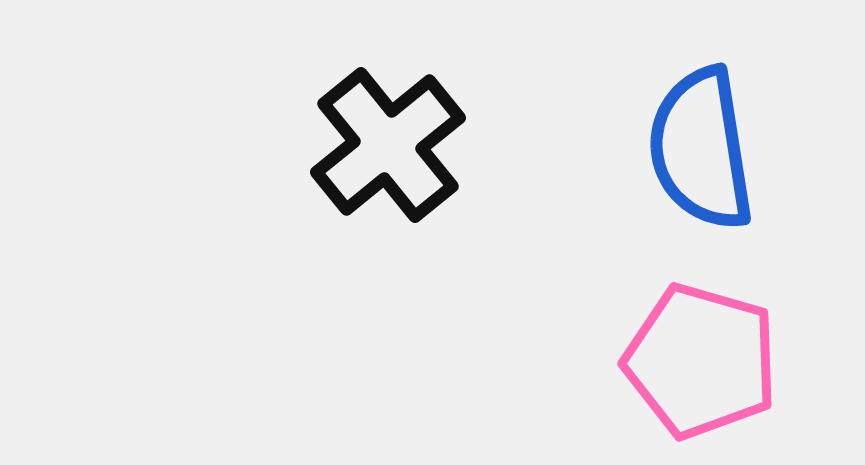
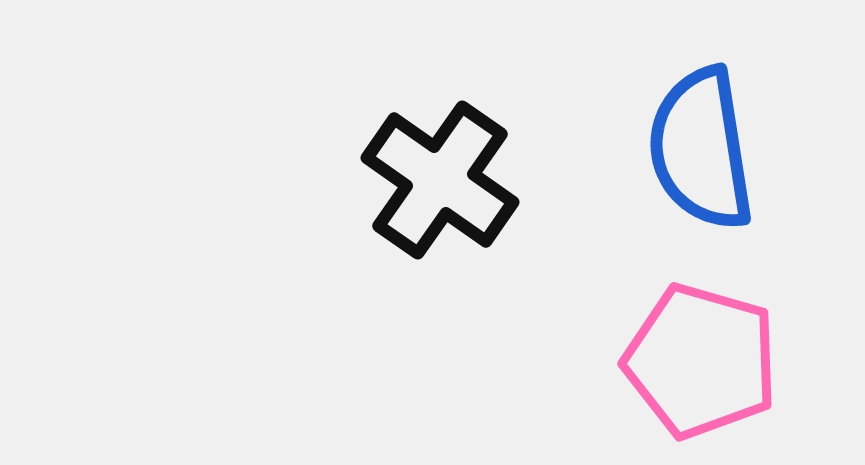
black cross: moved 52 px right, 35 px down; rotated 16 degrees counterclockwise
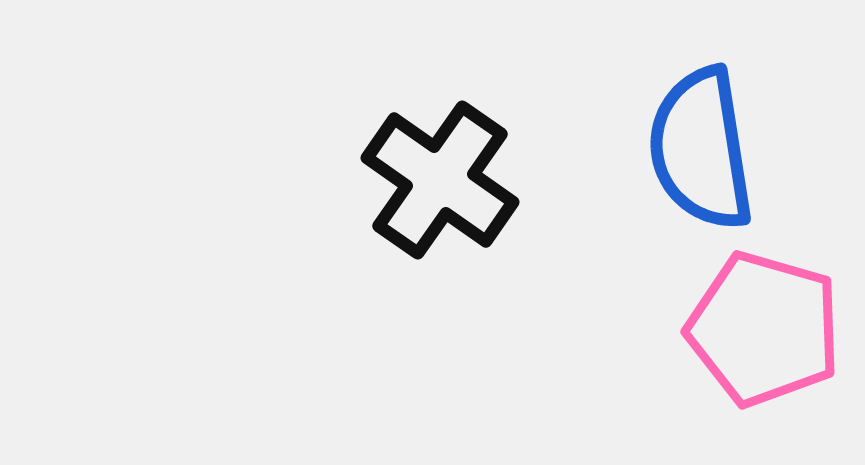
pink pentagon: moved 63 px right, 32 px up
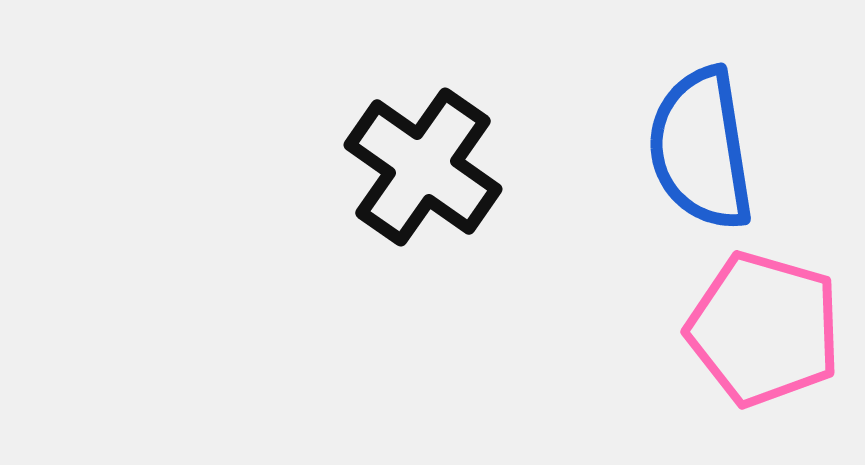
black cross: moved 17 px left, 13 px up
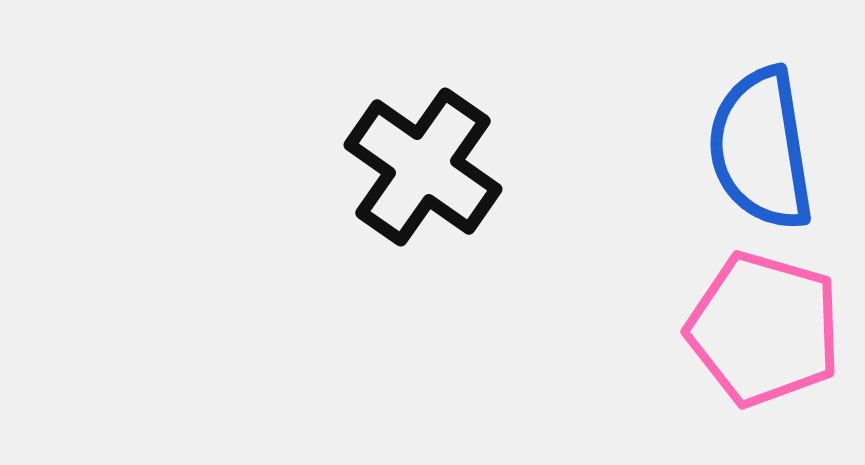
blue semicircle: moved 60 px right
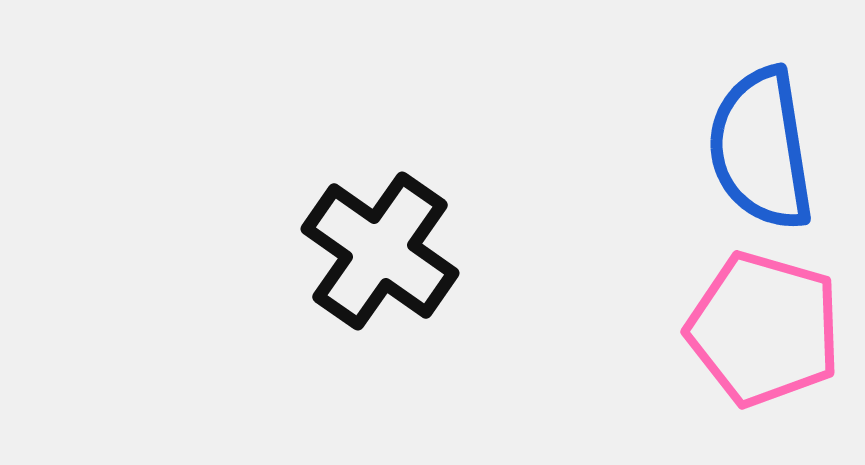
black cross: moved 43 px left, 84 px down
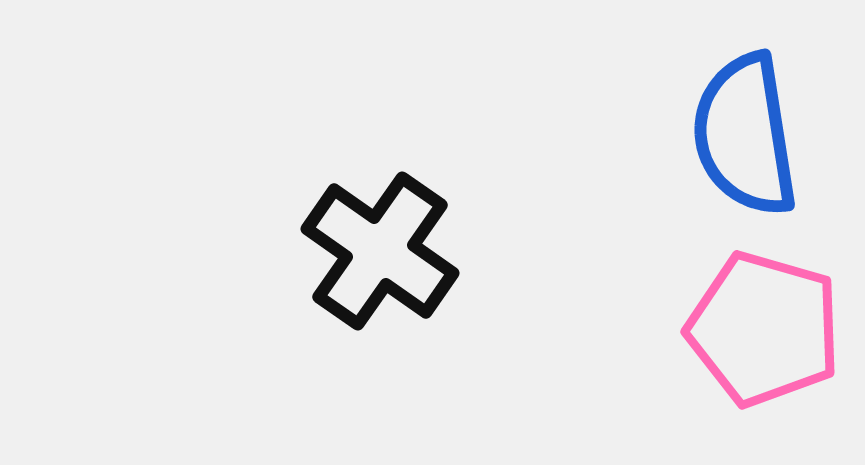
blue semicircle: moved 16 px left, 14 px up
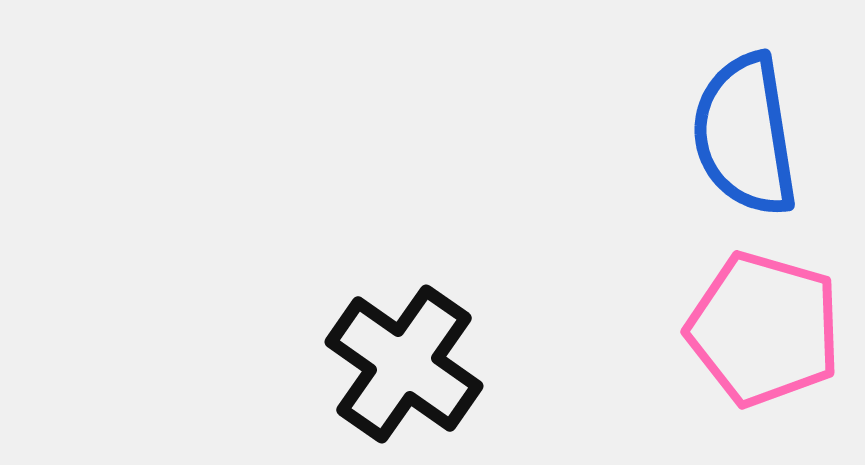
black cross: moved 24 px right, 113 px down
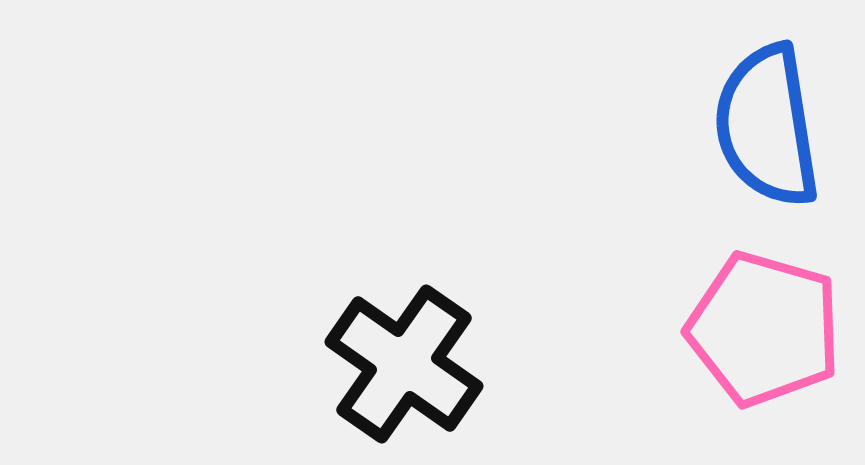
blue semicircle: moved 22 px right, 9 px up
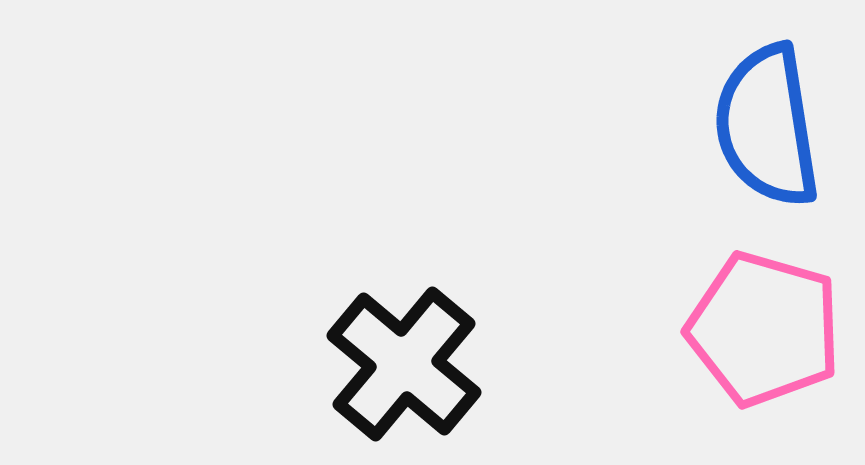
black cross: rotated 5 degrees clockwise
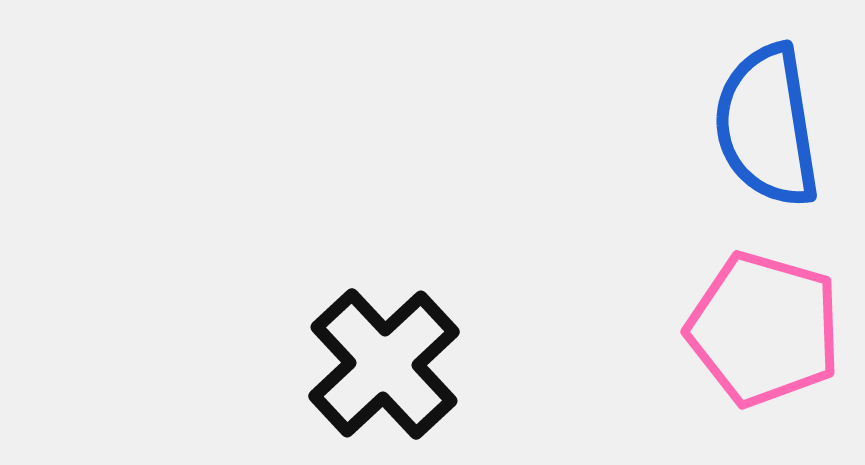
black cross: moved 20 px left; rotated 7 degrees clockwise
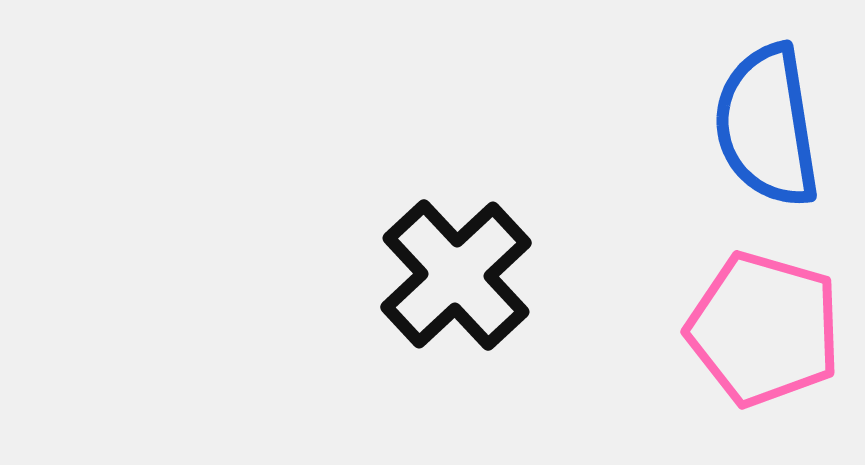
black cross: moved 72 px right, 89 px up
